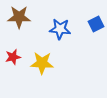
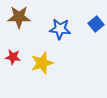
blue square: rotated 14 degrees counterclockwise
red star: rotated 21 degrees clockwise
yellow star: rotated 20 degrees counterclockwise
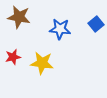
brown star: rotated 10 degrees clockwise
red star: rotated 21 degrees counterclockwise
yellow star: rotated 25 degrees clockwise
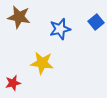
blue square: moved 2 px up
blue star: rotated 20 degrees counterclockwise
red star: moved 26 px down
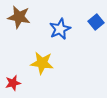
blue star: rotated 10 degrees counterclockwise
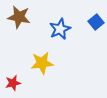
yellow star: rotated 15 degrees counterclockwise
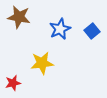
blue square: moved 4 px left, 9 px down
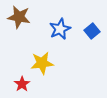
red star: moved 9 px right, 1 px down; rotated 21 degrees counterclockwise
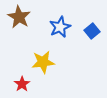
brown star: rotated 20 degrees clockwise
blue star: moved 2 px up
yellow star: moved 1 px right, 1 px up
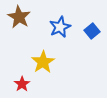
yellow star: rotated 25 degrees counterclockwise
